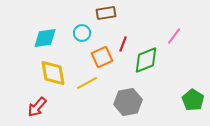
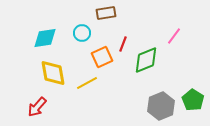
gray hexagon: moved 33 px right, 4 px down; rotated 12 degrees counterclockwise
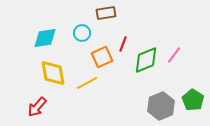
pink line: moved 19 px down
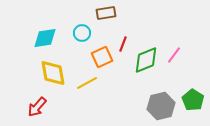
gray hexagon: rotated 8 degrees clockwise
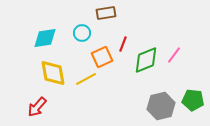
yellow line: moved 1 px left, 4 px up
green pentagon: rotated 25 degrees counterclockwise
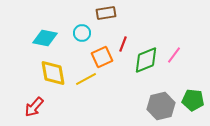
cyan diamond: rotated 20 degrees clockwise
red arrow: moved 3 px left
